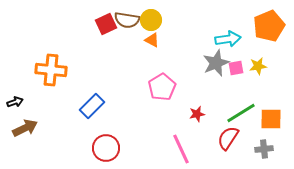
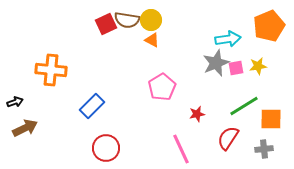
green line: moved 3 px right, 7 px up
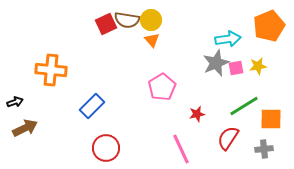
orange triangle: rotated 21 degrees clockwise
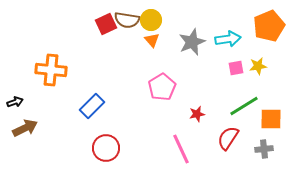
gray star: moved 24 px left, 21 px up
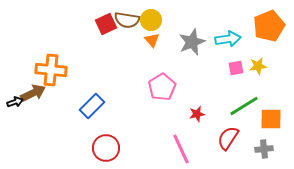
brown arrow: moved 8 px right, 35 px up
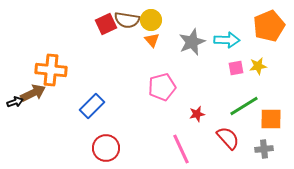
cyan arrow: moved 1 px left, 1 px down; rotated 10 degrees clockwise
pink pentagon: rotated 16 degrees clockwise
red semicircle: rotated 105 degrees clockwise
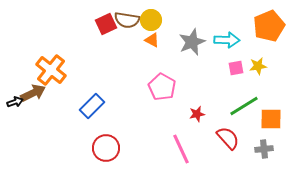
orange triangle: rotated 21 degrees counterclockwise
orange cross: rotated 32 degrees clockwise
pink pentagon: rotated 28 degrees counterclockwise
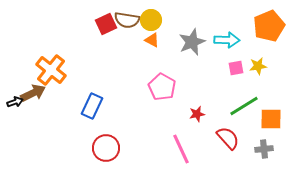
blue rectangle: rotated 20 degrees counterclockwise
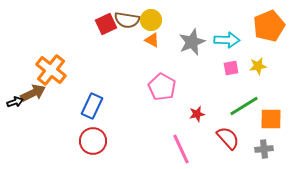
pink square: moved 5 px left
red circle: moved 13 px left, 7 px up
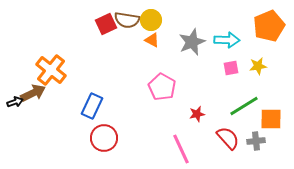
red circle: moved 11 px right, 3 px up
gray cross: moved 8 px left, 8 px up
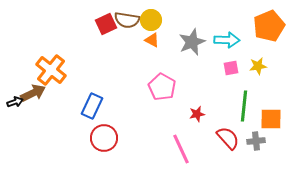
green line: rotated 52 degrees counterclockwise
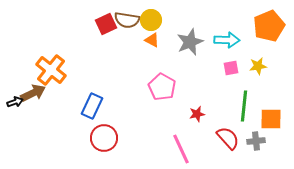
gray star: moved 2 px left
